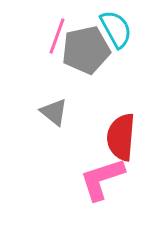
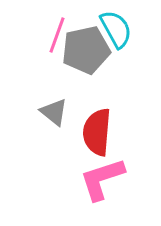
pink line: moved 1 px up
red semicircle: moved 24 px left, 5 px up
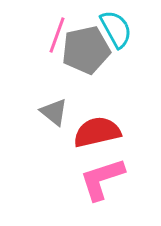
red semicircle: rotated 72 degrees clockwise
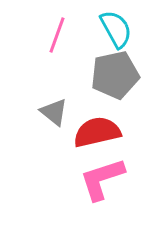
gray pentagon: moved 29 px right, 25 px down
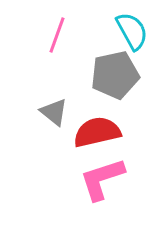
cyan semicircle: moved 16 px right, 2 px down
